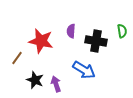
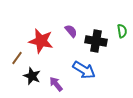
purple semicircle: rotated 136 degrees clockwise
black star: moved 3 px left, 4 px up
purple arrow: rotated 21 degrees counterclockwise
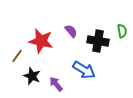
black cross: moved 2 px right
brown line: moved 2 px up
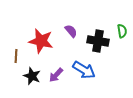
brown line: moved 1 px left; rotated 32 degrees counterclockwise
purple arrow: moved 9 px up; rotated 98 degrees counterclockwise
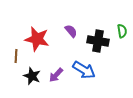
red star: moved 4 px left, 2 px up
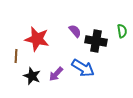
purple semicircle: moved 4 px right
black cross: moved 2 px left
blue arrow: moved 1 px left, 2 px up
purple arrow: moved 1 px up
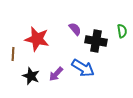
purple semicircle: moved 2 px up
brown line: moved 3 px left, 2 px up
black star: moved 1 px left
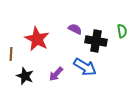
purple semicircle: rotated 24 degrees counterclockwise
red star: rotated 15 degrees clockwise
brown line: moved 2 px left
blue arrow: moved 2 px right, 1 px up
black star: moved 6 px left
